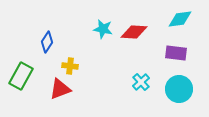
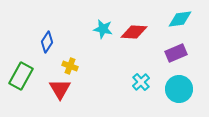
purple rectangle: rotated 30 degrees counterclockwise
yellow cross: rotated 14 degrees clockwise
red triangle: rotated 40 degrees counterclockwise
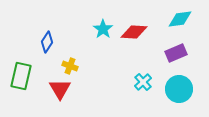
cyan star: rotated 24 degrees clockwise
green rectangle: rotated 16 degrees counterclockwise
cyan cross: moved 2 px right
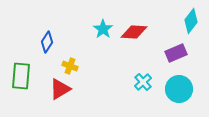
cyan diamond: moved 11 px right, 2 px down; rotated 45 degrees counterclockwise
green rectangle: rotated 8 degrees counterclockwise
red triangle: rotated 30 degrees clockwise
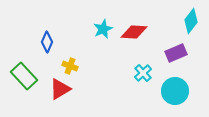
cyan star: rotated 12 degrees clockwise
blue diamond: rotated 10 degrees counterclockwise
green rectangle: moved 3 px right; rotated 48 degrees counterclockwise
cyan cross: moved 9 px up
cyan circle: moved 4 px left, 2 px down
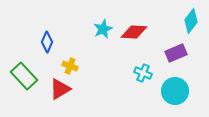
cyan cross: rotated 24 degrees counterclockwise
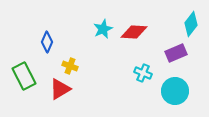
cyan diamond: moved 3 px down
green rectangle: rotated 16 degrees clockwise
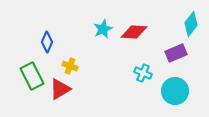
green rectangle: moved 8 px right
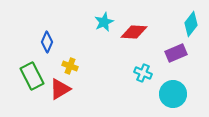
cyan star: moved 1 px right, 7 px up
cyan circle: moved 2 px left, 3 px down
